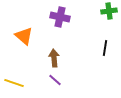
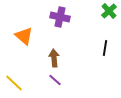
green cross: rotated 35 degrees counterclockwise
yellow line: rotated 24 degrees clockwise
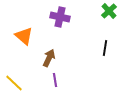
brown arrow: moved 5 px left; rotated 30 degrees clockwise
purple line: rotated 40 degrees clockwise
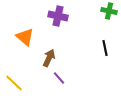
green cross: rotated 35 degrees counterclockwise
purple cross: moved 2 px left, 1 px up
orange triangle: moved 1 px right, 1 px down
black line: rotated 21 degrees counterclockwise
purple line: moved 4 px right, 2 px up; rotated 32 degrees counterclockwise
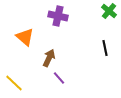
green cross: rotated 28 degrees clockwise
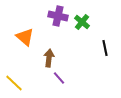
green cross: moved 27 px left, 11 px down
brown arrow: rotated 18 degrees counterclockwise
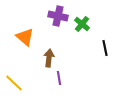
green cross: moved 2 px down
purple line: rotated 32 degrees clockwise
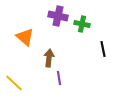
green cross: rotated 28 degrees counterclockwise
black line: moved 2 px left, 1 px down
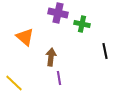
purple cross: moved 3 px up
black line: moved 2 px right, 2 px down
brown arrow: moved 2 px right, 1 px up
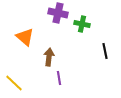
brown arrow: moved 2 px left
